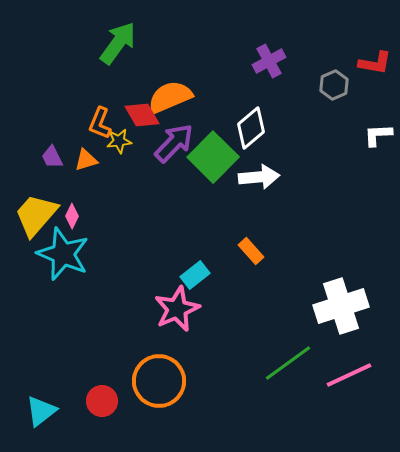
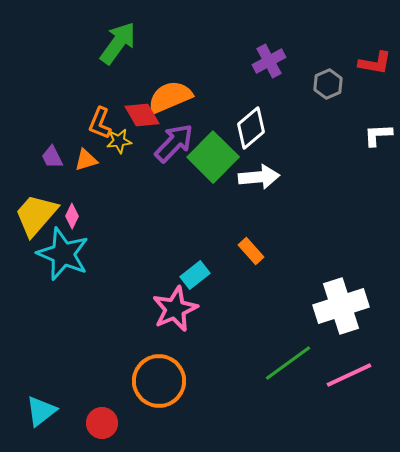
gray hexagon: moved 6 px left, 1 px up
pink star: moved 2 px left
red circle: moved 22 px down
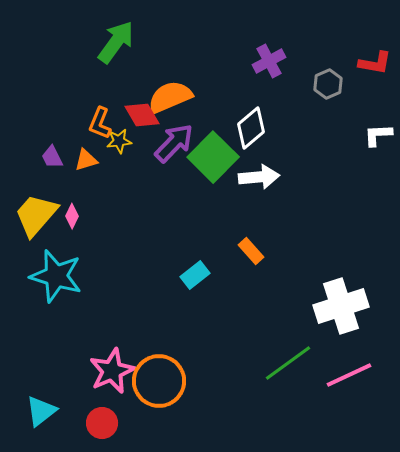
green arrow: moved 2 px left, 1 px up
cyan star: moved 7 px left, 22 px down; rotated 6 degrees counterclockwise
pink star: moved 63 px left, 62 px down
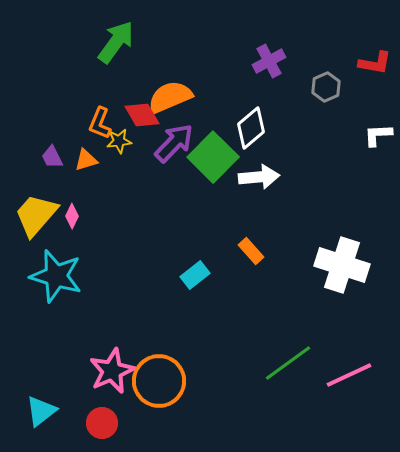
gray hexagon: moved 2 px left, 3 px down
white cross: moved 1 px right, 41 px up; rotated 36 degrees clockwise
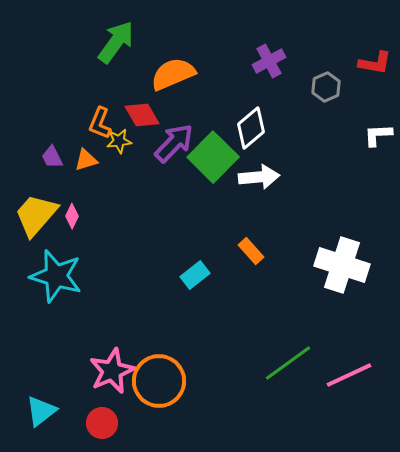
orange semicircle: moved 3 px right, 23 px up
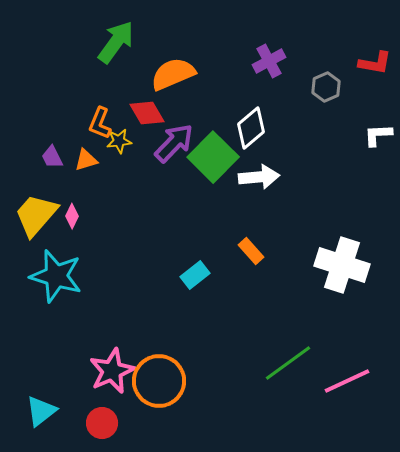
red diamond: moved 5 px right, 2 px up
pink line: moved 2 px left, 6 px down
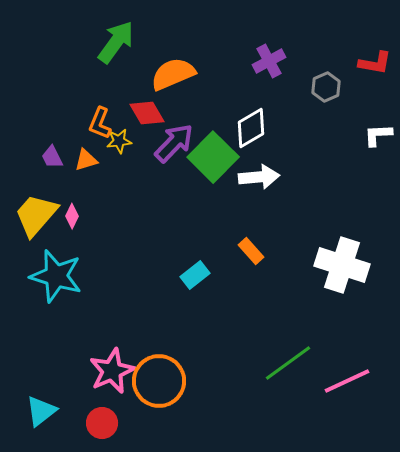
white diamond: rotated 9 degrees clockwise
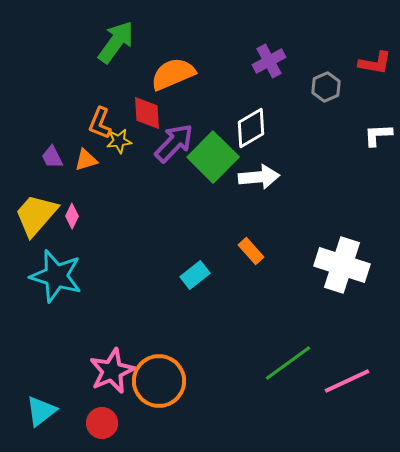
red diamond: rotated 27 degrees clockwise
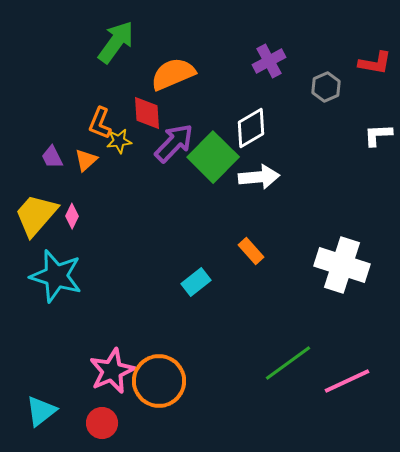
orange triangle: rotated 25 degrees counterclockwise
cyan rectangle: moved 1 px right, 7 px down
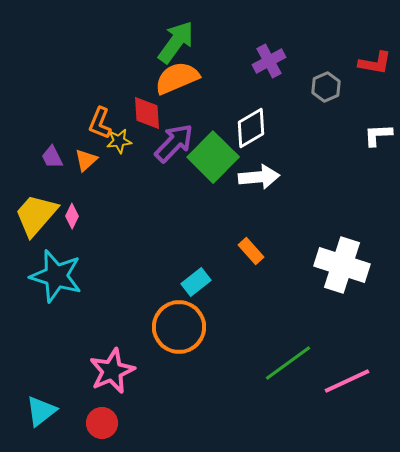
green arrow: moved 60 px right
orange semicircle: moved 4 px right, 4 px down
orange circle: moved 20 px right, 54 px up
